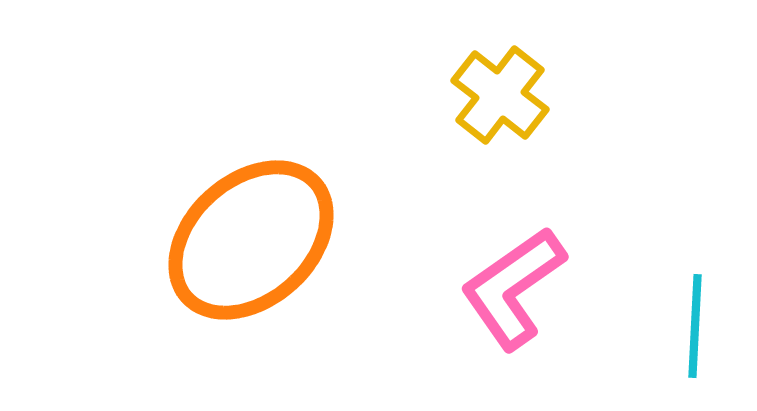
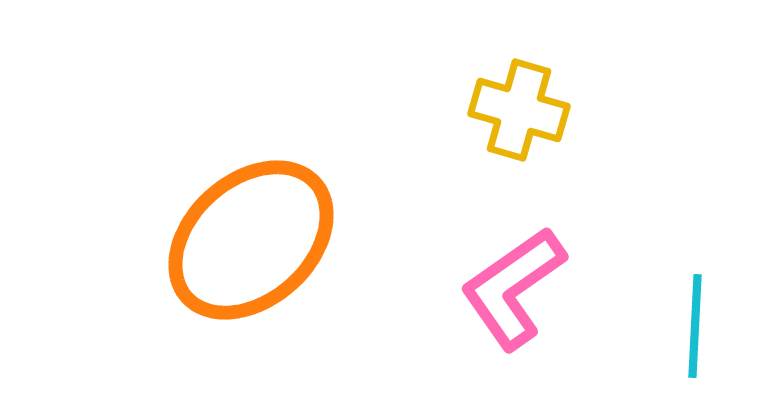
yellow cross: moved 19 px right, 15 px down; rotated 22 degrees counterclockwise
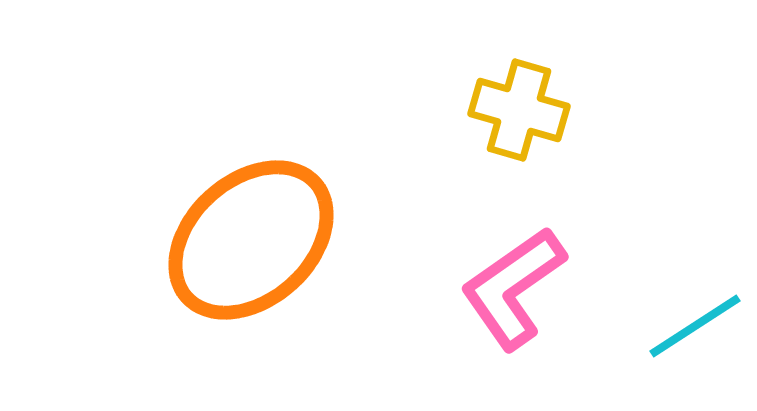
cyan line: rotated 54 degrees clockwise
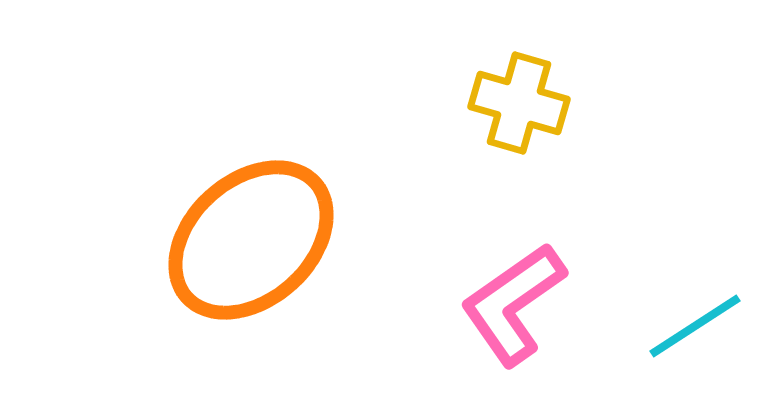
yellow cross: moved 7 px up
pink L-shape: moved 16 px down
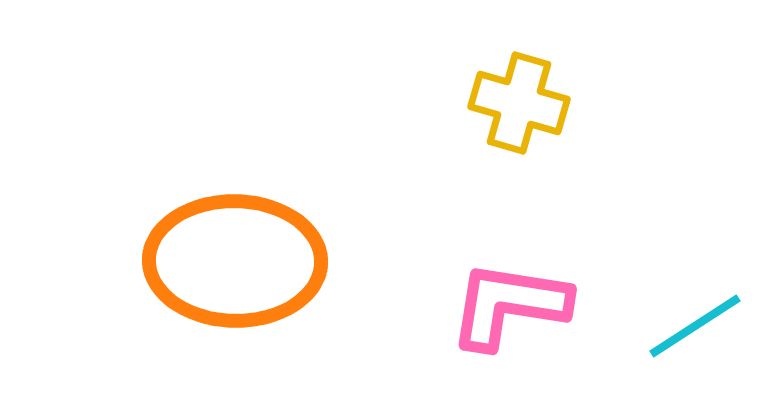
orange ellipse: moved 16 px left, 21 px down; rotated 43 degrees clockwise
pink L-shape: moved 4 px left, 1 px down; rotated 44 degrees clockwise
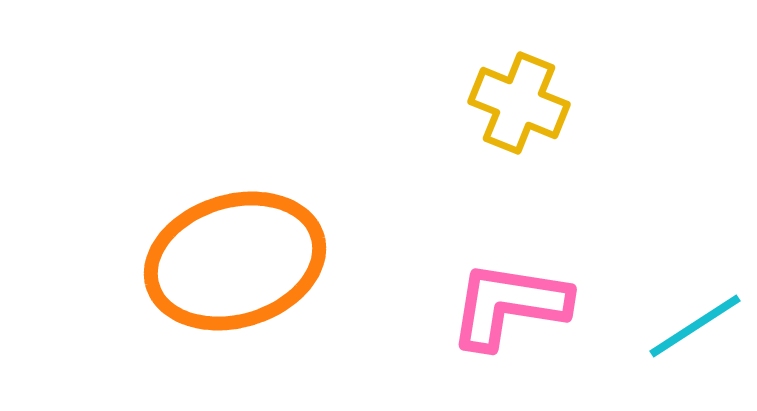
yellow cross: rotated 6 degrees clockwise
orange ellipse: rotated 18 degrees counterclockwise
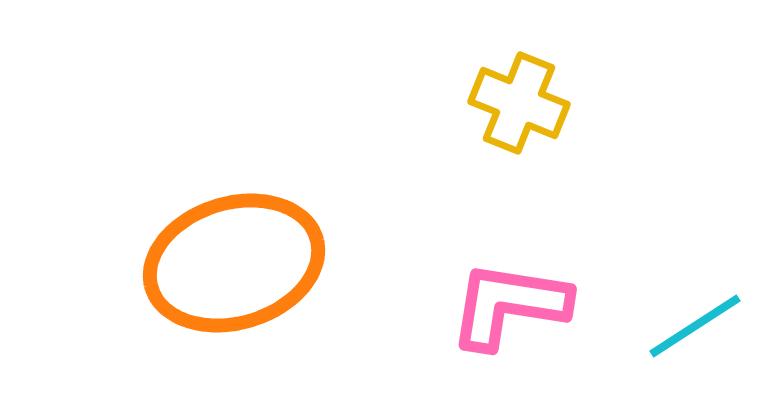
orange ellipse: moved 1 px left, 2 px down
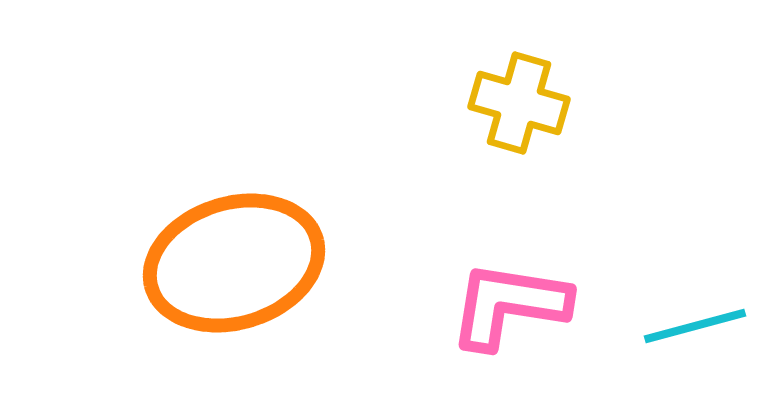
yellow cross: rotated 6 degrees counterclockwise
cyan line: rotated 18 degrees clockwise
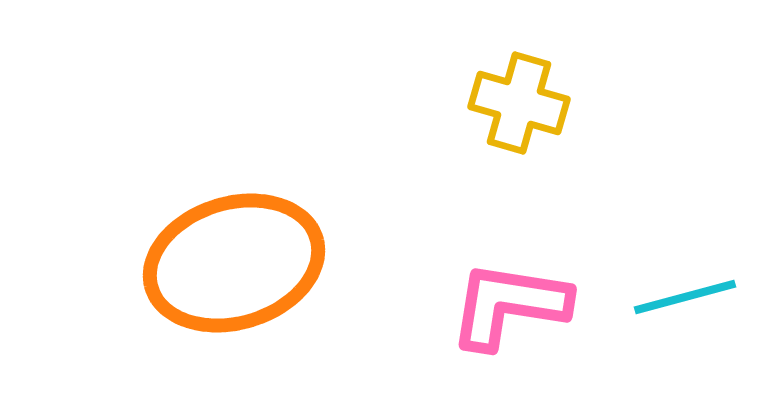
cyan line: moved 10 px left, 29 px up
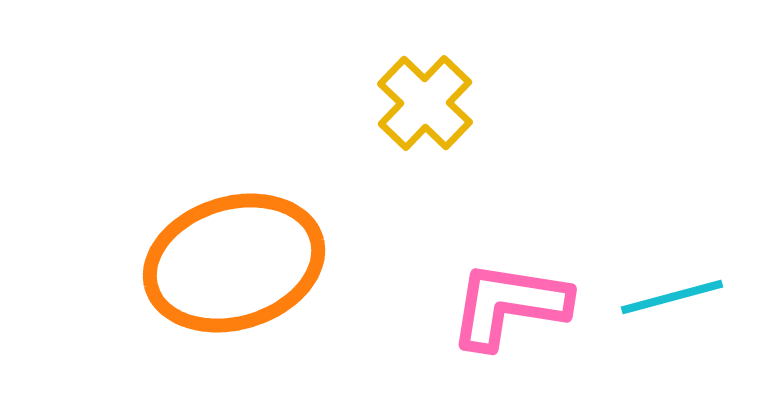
yellow cross: moved 94 px left; rotated 28 degrees clockwise
cyan line: moved 13 px left
